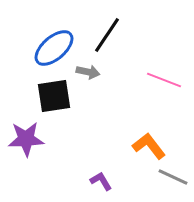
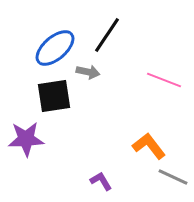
blue ellipse: moved 1 px right
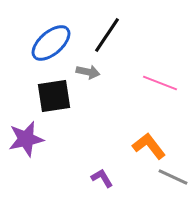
blue ellipse: moved 4 px left, 5 px up
pink line: moved 4 px left, 3 px down
purple star: rotated 9 degrees counterclockwise
purple L-shape: moved 1 px right, 3 px up
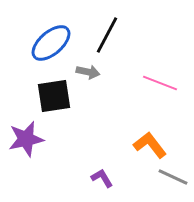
black line: rotated 6 degrees counterclockwise
orange L-shape: moved 1 px right, 1 px up
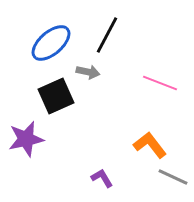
black square: moved 2 px right; rotated 15 degrees counterclockwise
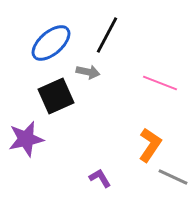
orange L-shape: rotated 72 degrees clockwise
purple L-shape: moved 2 px left
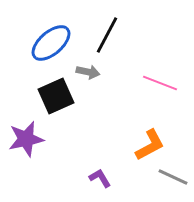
orange L-shape: rotated 28 degrees clockwise
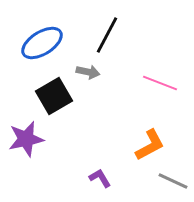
blue ellipse: moved 9 px left; rotated 9 degrees clockwise
black square: moved 2 px left; rotated 6 degrees counterclockwise
gray line: moved 4 px down
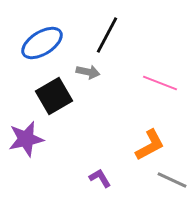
gray line: moved 1 px left, 1 px up
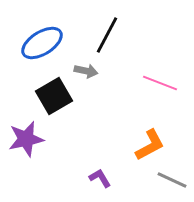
gray arrow: moved 2 px left, 1 px up
